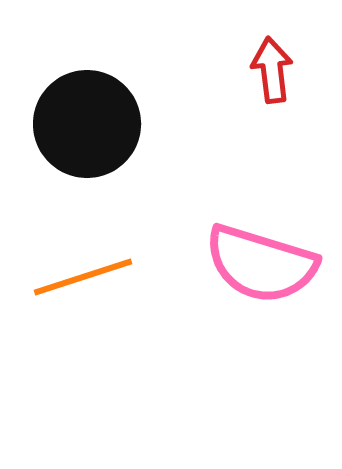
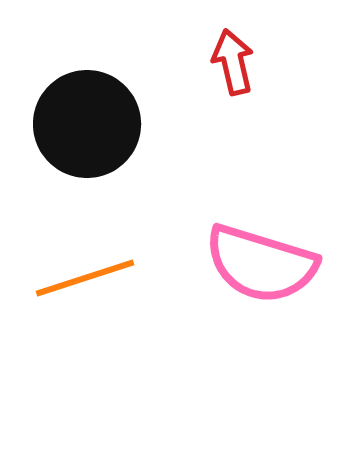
red arrow: moved 39 px left, 8 px up; rotated 6 degrees counterclockwise
orange line: moved 2 px right, 1 px down
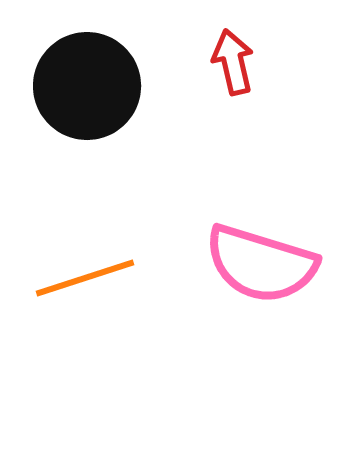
black circle: moved 38 px up
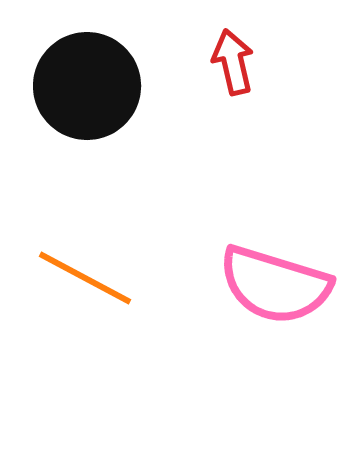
pink semicircle: moved 14 px right, 21 px down
orange line: rotated 46 degrees clockwise
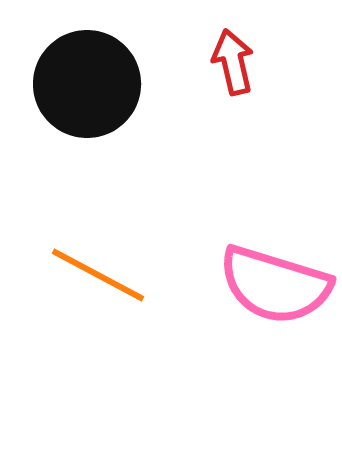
black circle: moved 2 px up
orange line: moved 13 px right, 3 px up
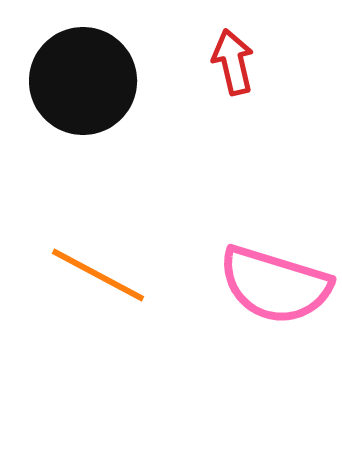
black circle: moved 4 px left, 3 px up
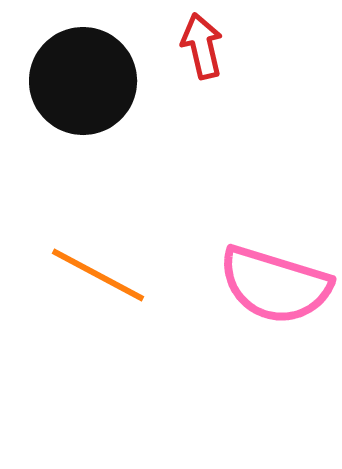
red arrow: moved 31 px left, 16 px up
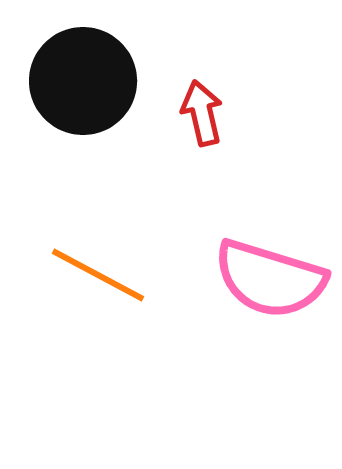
red arrow: moved 67 px down
pink semicircle: moved 5 px left, 6 px up
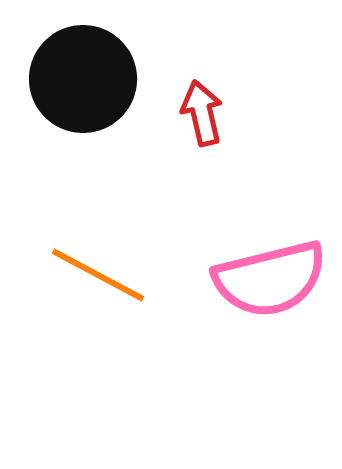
black circle: moved 2 px up
pink semicircle: rotated 31 degrees counterclockwise
